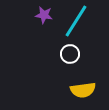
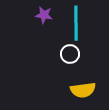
cyan line: moved 2 px down; rotated 32 degrees counterclockwise
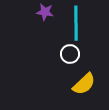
purple star: moved 1 px right, 3 px up
yellow semicircle: moved 1 px right, 6 px up; rotated 35 degrees counterclockwise
